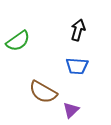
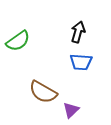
black arrow: moved 2 px down
blue trapezoid: moved 4 px right, 4 px up
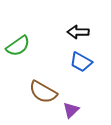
black arrow: rotated 105 degrees counterclockwise
green semicircle: moved 5 px down
blue trapezoid: rotated 25 degrees clockwise
